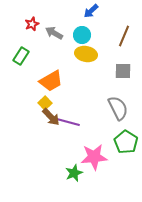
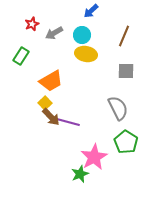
gray arrow: rotated 60 degrees counterclockwise
gray square: moved 3 px right
pink star: rotated 24 degrees counterclockwise
green star: moved 6 px right, 1 px down
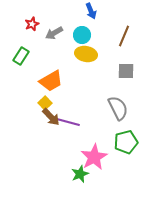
blue arrow: rotated 70 degrees counterclockwise
green pentagon: rotated 25 degrees clockwise
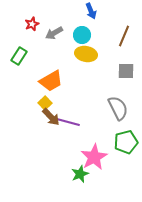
green rectangle: moved 2 px left
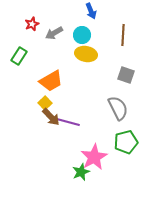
brown line: moved 1 px left, 1 px up; rotated 20 degrees counterclockwise
gray square: moved 4 px down; rotated 18 degrees clockwise
green star: moved 1 px right, 2 px up
